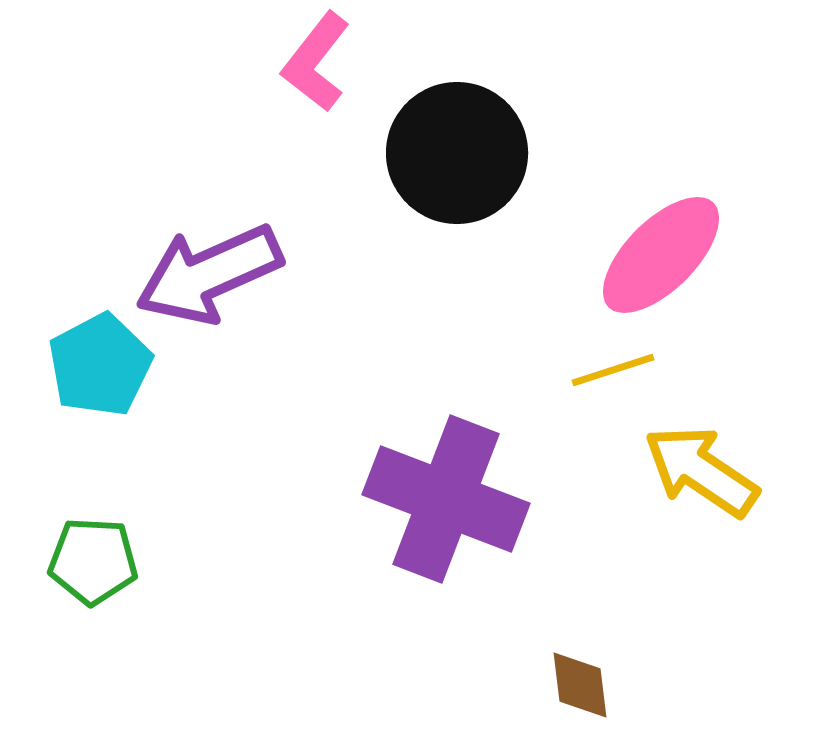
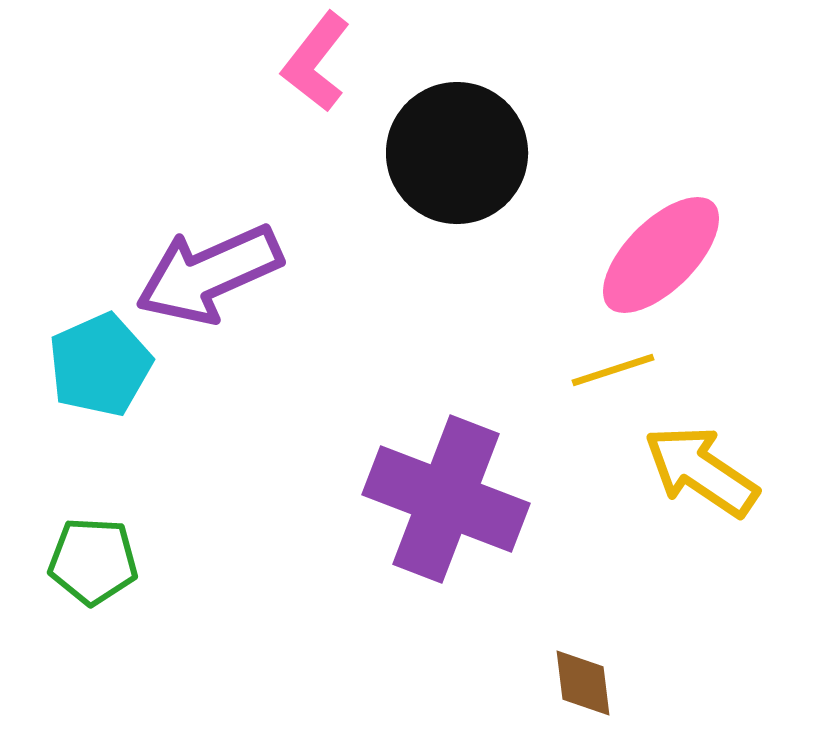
cyan pentagon: rotated 4 degrees clockwise
brown diamond: moved 3 px right, 2 px up
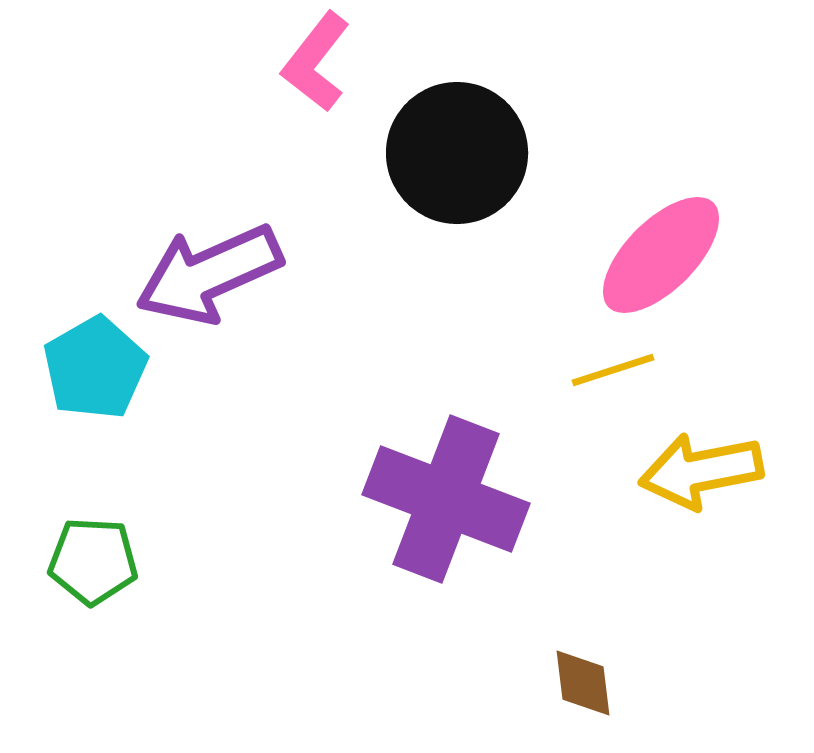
cyan pentagon: moved 5 px left, 3 px down; rotated 6 degrees counterclockwise
yellow arrow: rotated 45 degrees counterclockwise
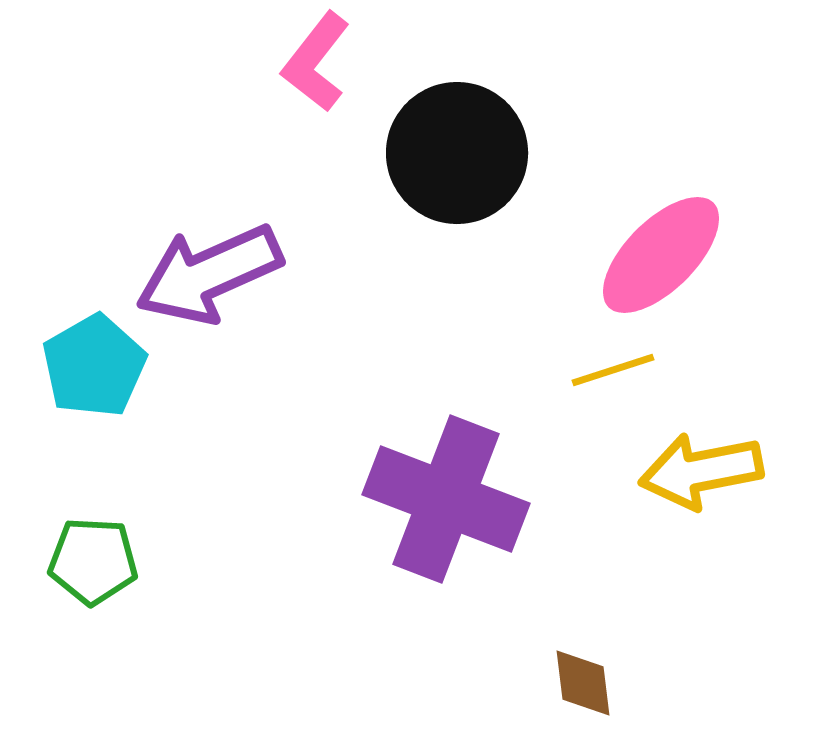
cyan pentagon: moved 1 px left, 2 px up
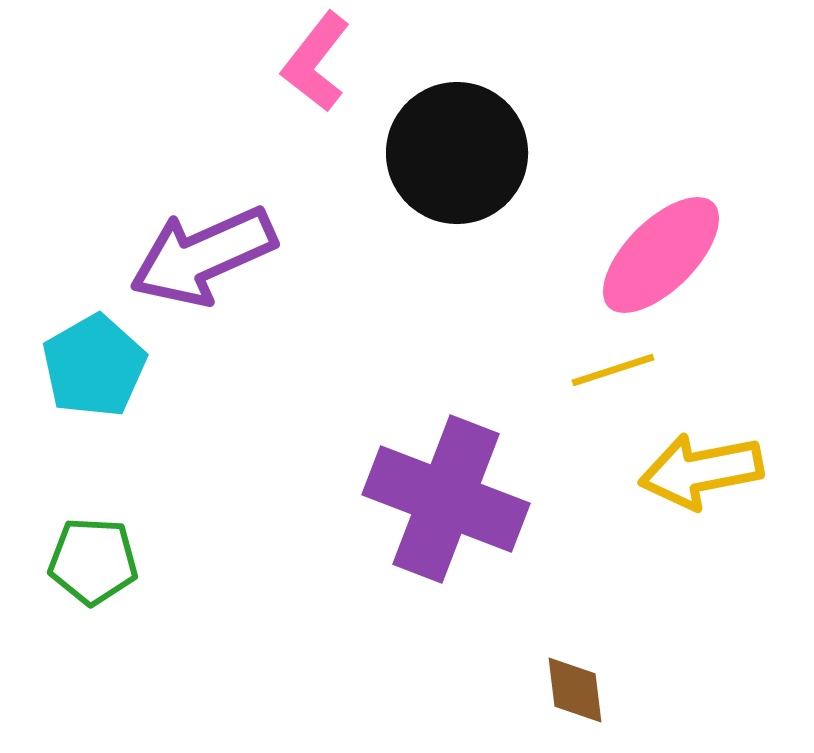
purple arrow: moved 6 px left, 18 px up
brown diamond: moved 8 px left, 7 px down
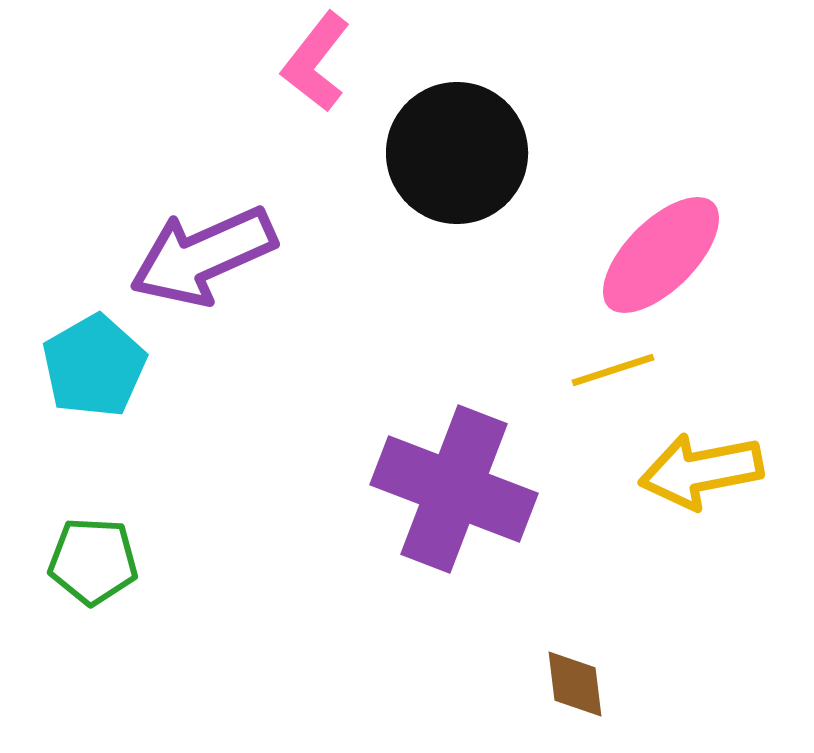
purple cross: moved 8 px right, 10 px up
brown diamond: moved 6 px up
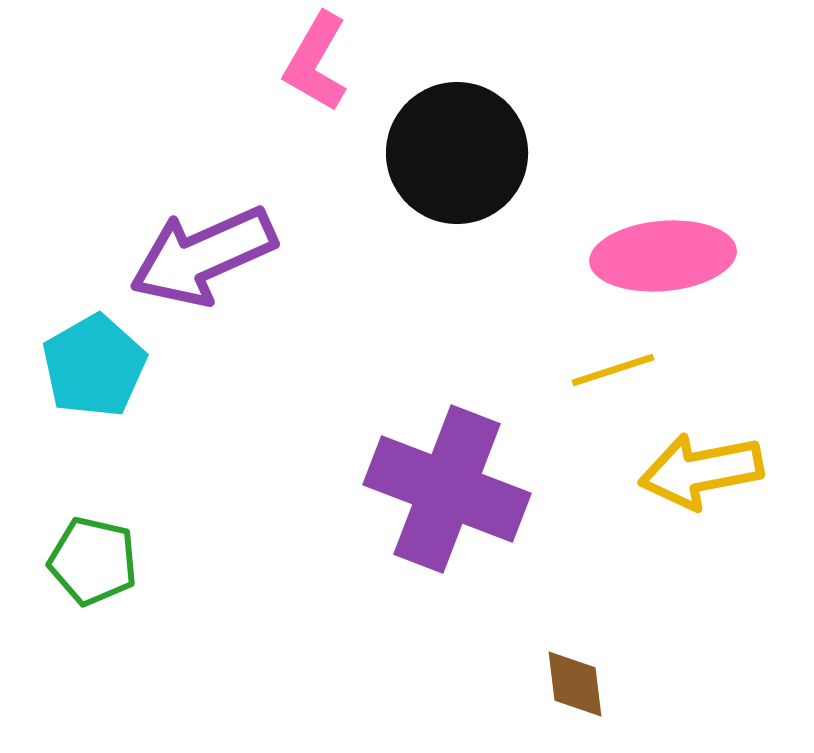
pink L-shape: rotated 8 degrees counterclockwise
pink ellipse: moved 2 px right, 1 px down; rotated 40 degrees clockwise
purple cross: moved 7 px left
green pentagon: rotated 10 degrees clockwise
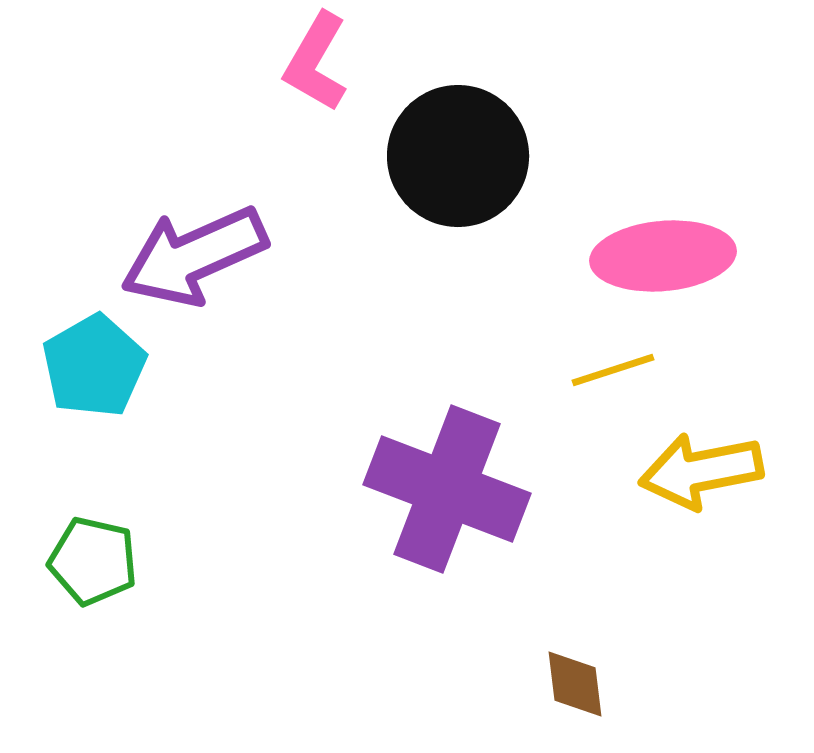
black circle: moved 1 px right, 3 px down
purple arrow: moved 9 px left
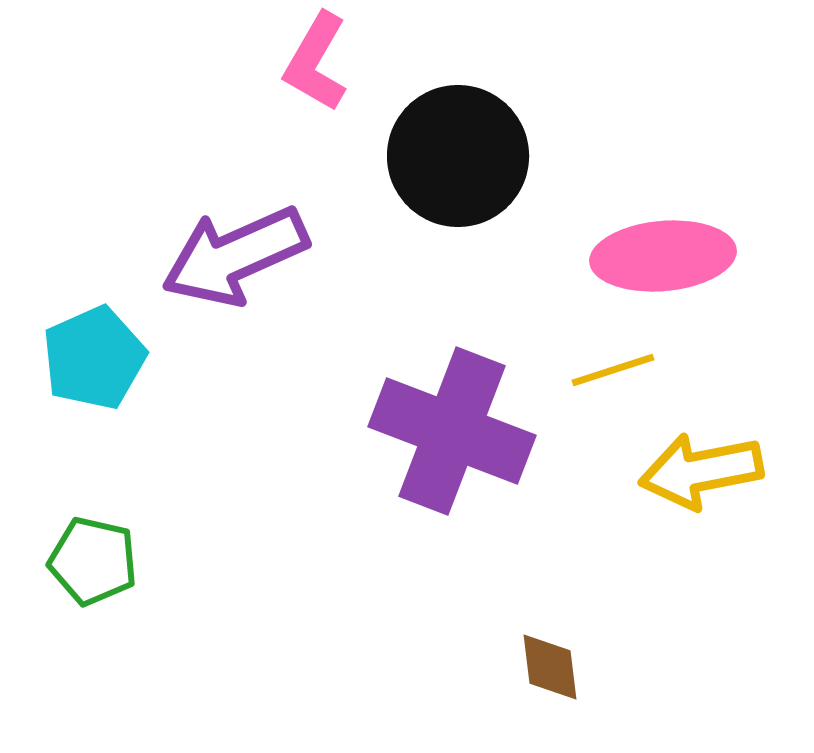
purple arrow: moved 41 px right
cyan pentagon: moved 8 px up; rotated 6 degrees clockwise
purple cross: moved 5 px right, 58 px up
brown diamond: moved 25 px left, 17 px up
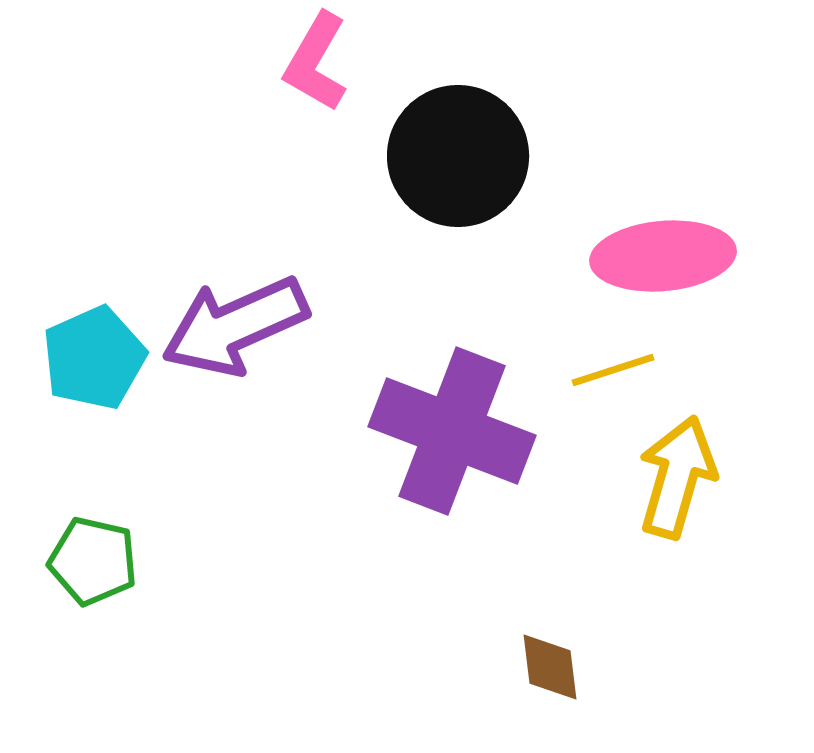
purple arrow: moved 70 px down
yellow arrow: moved 24 px left, 6 px down; rotated 117 degrees clockwise
